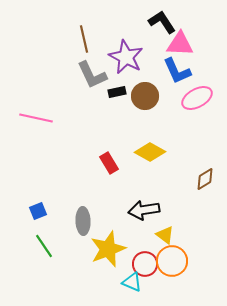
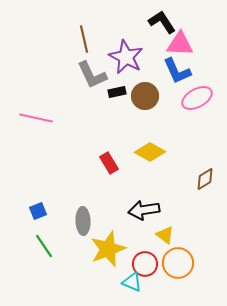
orange circle: moved 6 px right, 2 px down
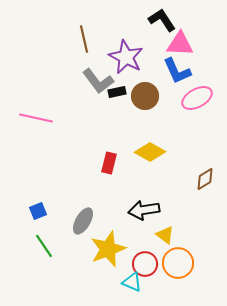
black L-shape: moved 2 px up
gray L-shape: moved 6 px right, 6 px down; rotated 12 degrees counterclockwise
red rectangle: rotated 45 degrees clockwise
gray ellipse: rotated 32 degrees clockwise
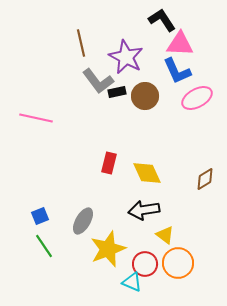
brown line: moved 3 px left, 4 px down
yellow diamond: moved 3 px left, 21 px down; rotated 36 degrees clockwise
blue square: moved 2 px right, 5 px down
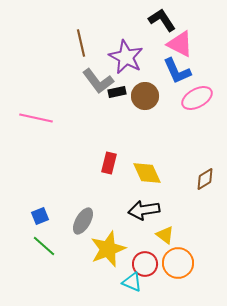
pink triangle: rotated 24 degrees clockwise
green line: rotated 15 degrees counterclockwise
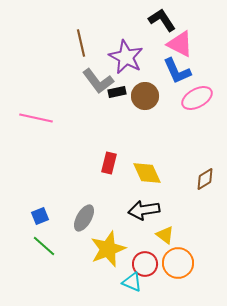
gray ellipse: moved 1 px right, 3 px up
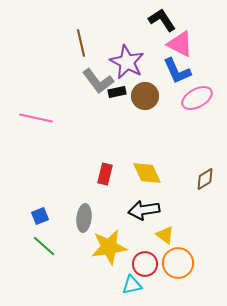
purple star: moved 1 px right, 5 px down
red rectangle: moved 4 px left, 11 px down
gray ellipse: rotated 24 degrees counterclockwise
yellow star: moved 1 px right, 2 px up; rotated 12 degrees clockwise
cyan triangle: moved 3 px down; rotated 35 degrees counterclockwise
